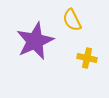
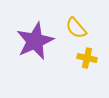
yellow semicircle: moved 4 px right, 8 px down; rotated 15 degrees counterclockwise
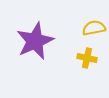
yellow semicircle: moved 18 px right; rotated 120 degrees clockwise
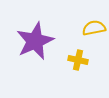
yellow cross: moved 9 px left, 2 px down
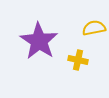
purple star: moved 4 px right; rotated 15 degrees counterclockwise
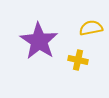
yellow semicircle: moved 3 px left
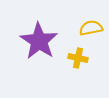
yellow cross: moved 2 px up
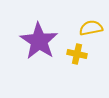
yellow cross: moved 1 px left, 4 px up
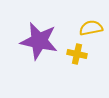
purple star: rotated 21 degrees counterclockwise
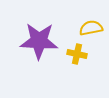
purple star: rotated 9 degrees counterclockwise
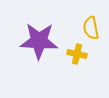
yellow semicircle: rotated 90 degrees counterclockwise
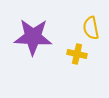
purple star: moved 6 px left, 4 px up
